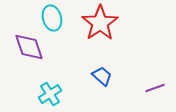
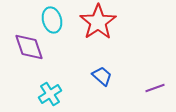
cyan ellipse: moved 2 px down
red star: moved 2 px left, 1 px up
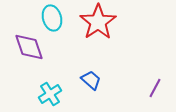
cyan ellipse: moved 2 px up
blue trapezoid: moved 11 px left, 4 px down
purple line: rotated 42 degrees counterclockwise
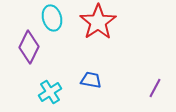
purple diamond: rotated 44 degrees clockwise
blue trapezoid: rotated 30 degrees counterclockwise
cyan cross: moved 2 px up
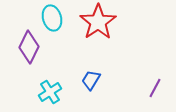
blue trapezoid: rotated 70 degrees counterclockwise
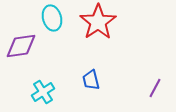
purple diamond: moved 8 px left, 1 px up; rotated 56 degrees clockwise
blue trapezoid: rotated 45 degrees counterclockwise
cyan cross: moved 7 px left
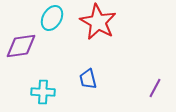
cyan ellipse: rotated 45 degrees clockwise
red star: rotated 9 degrees counterclockwise
blue trapezoid: moved 3 px left, 1 px up
cyan cross: rotated 35 degrees clockwise
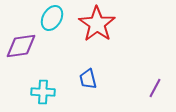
red star: moved 1 px left, 2 px down; rotated 6 degrees clockwise
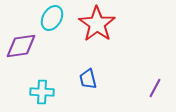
cyan cross: moved 1 px left
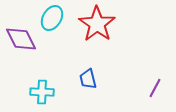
purple diamond: moved 7 px up; rotated 72 degrees clockwise
